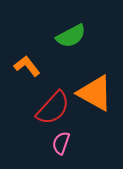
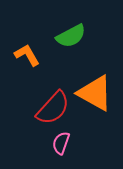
orange L-shape: moved 11 px up; rotated 8 degrees clockwise
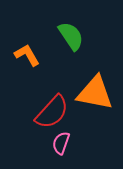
green semicircle: rotated 96 degrees counterclockwise
orange triangle: rotated 18 degrees counterclockwise
red semicircle: moved 1 px left, 4 px down
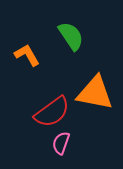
red semicircle: rotated 12 degrees clockwise
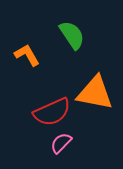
green semicircle: moved 1 px right, 1 px up
red semicircle: rotated 12 degrees clockwise
pink semicircle: rotated 25 degrees clockwise
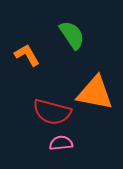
red semicircle: rotated 39 degrees clockwise
pink semicircle: rotated 40 degrees clockwise
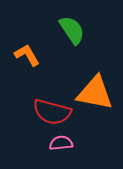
green semicircle: moved 5 px up
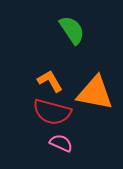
orange L-shape: moved 23 px right, 26 px down
pink semicircle: rotated 30 degrees clockwise
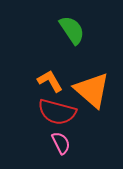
orange triangle: moved 3 px left, 3 px up; rotated 30 degrees clockwise
red semicircle: moved 5 px right
pink semicircle: rotated 40 degrees clockwise
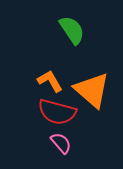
pink semicircle: rotated 15 degrees counterclockwise
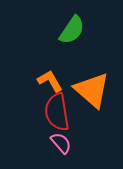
green semicircle: rotated 68 degrees clockwise
red semicircle: rotated 66 degrees clockwise
